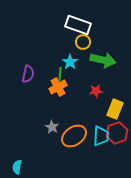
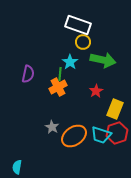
red star: rotated 24 degrees counterclockwise
cyan trapezoid: moved 1 px up; rotated 105 degrees clockwise
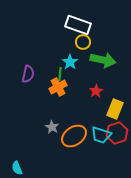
cyan semicircle: moved 1 px down; rotated 32 degrees counterclockwise
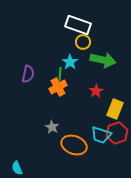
orange ellipse: moved 9 px down; rotated 55 degrees clockwise
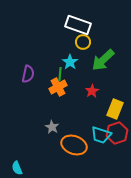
green arrow: rotated 125 degrees clockwise
red star: moved 4 px left
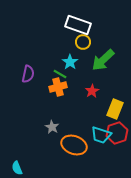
green line: rotated 64 degrees counterclockwise
orange cross: rotated 12 degrees clockwise
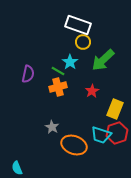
green line: moved 2 px left, 3 px up
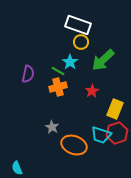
yellow circle: moved 2 px left
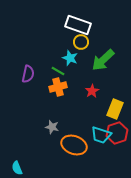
cyan star: moved 4 px up; rotated 14 degrees counterclockwise
gray star: rotated 16 degrees counterclockwise
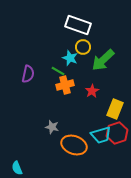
yellow circle: moved 2 px right, 5 px down
orange cross: moved 7 px right, 2 px up
cyan trapezoid: rotated 35 degrees counterclockwise
